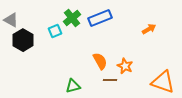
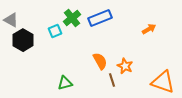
brown line: moved 2 px right; rotated 72 degrees clockwise
green triangle: moved 8 px left, 3 px up
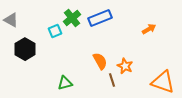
black hexagon: moved 2 px right, 9 px down
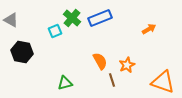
green cross: rotated 12 degrees counterclockwise
black hexagon: moved 3 px left, 3 px down; rotated 20 degrees counterclockwise
orange star: moved 2 px right, 1 px up; rotated 21 degrees clockwise
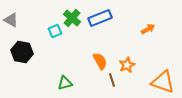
orange arrow: moved 1 px left
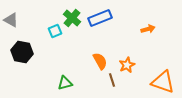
orange arrow: rotated 16 degrees clockwise
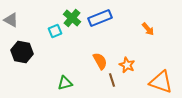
orange arrow: rotated 64 degrees clockwise
orange star: rotated 21 degrees counterclockwise
orange triangle: moved 2 px left
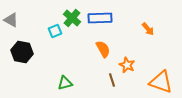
blue rectangle: rotated 20 degrees clockwise
orange semicircle: moved 3 px right, 12 px up
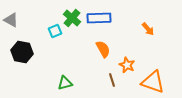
blue rectangle: moved 1 px left
orange triangle: moved 8 px left
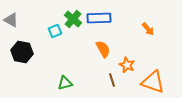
green cross: moved 1 px right, 1 px down
